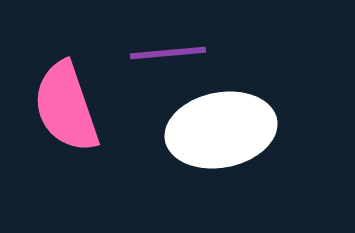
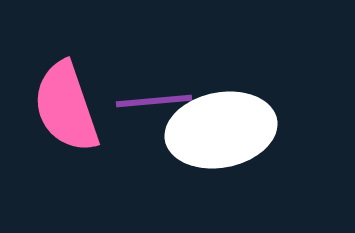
purple line: moved 14 px left, 48 px down
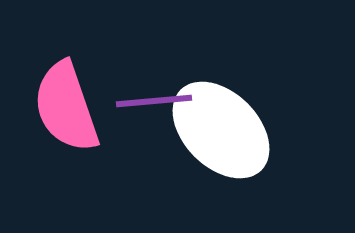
white ellipse: rotated 56 degrees clockwise
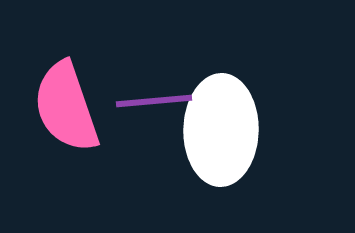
white ellipse: rotated 46 degrees clockwise
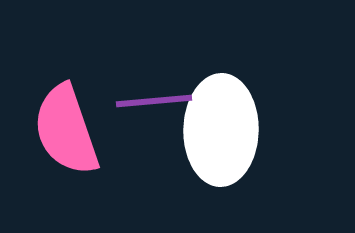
pink semicircle: moved 23 px down
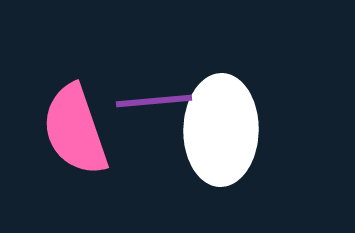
pink semicircle: moved 9 px right
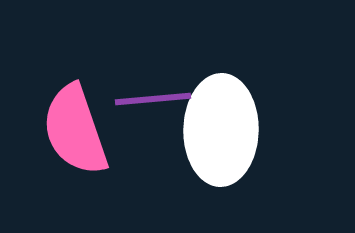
purple line: moved 1 px left, 2 px up
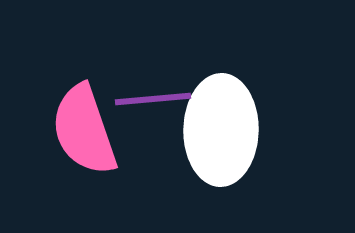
pink semicircle: moved 9 px right
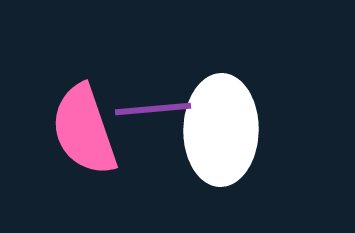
purple line: moved 10 px down
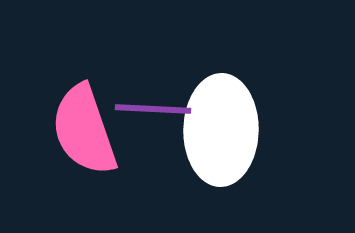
purple line: rotated 8 degrees clockwise
